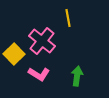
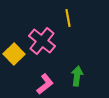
pink L-shape: moved 6 px right, 10 px down; rotated 70 degrees counterclockwise
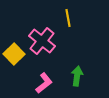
pink L-shape: moved 1 px left, 1 px up
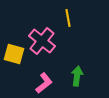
yellow square: rotated 30 degrees counterclockwise
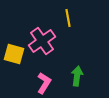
pink cross: rotated 16 degrees clockwise
pink L-shape: rotated 20 degrees counterclockwise
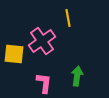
yellow square: rotated 10 degrees counterclockwise
pink L-shape: rotated 25 degrees counterclockwise
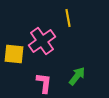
green arrow: rotated 30 degrees clockwise
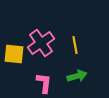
yellow line: moved 7 px right, 27 px down
pink cross: moved 1 px left, 2 px down
green arrow: rotated 36 degrees clockwise
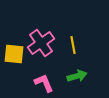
yellow line: moved 2 px left
pink L-shape: rotated 30 degrees counterclockwise
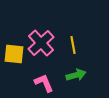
pink cross: rotated 8 degrees counterclockwise
green arrow: moved 1 px left, 1 px up
